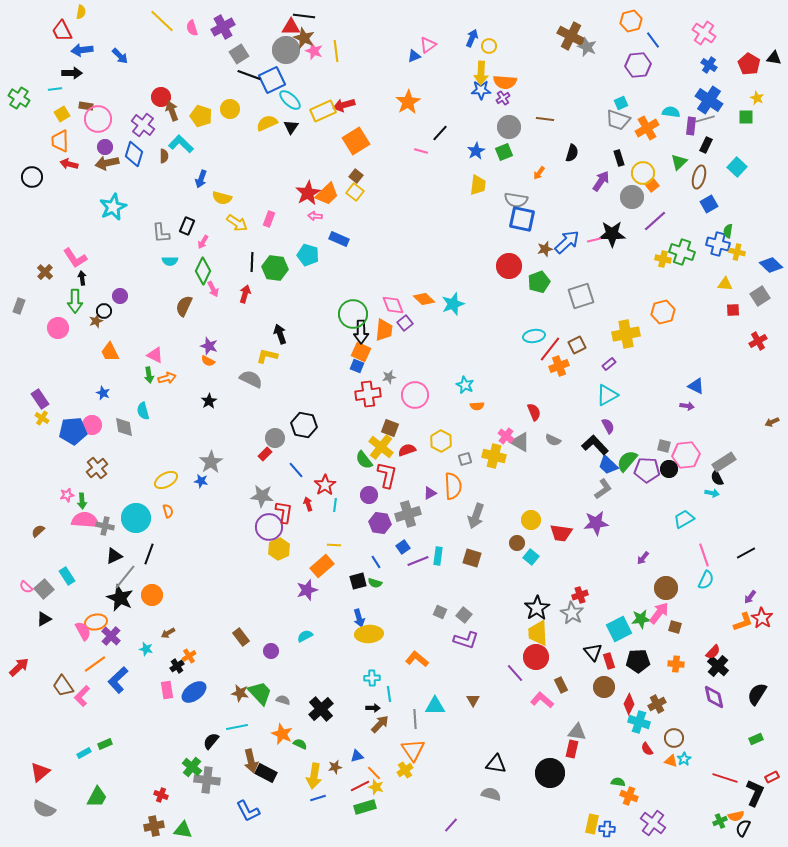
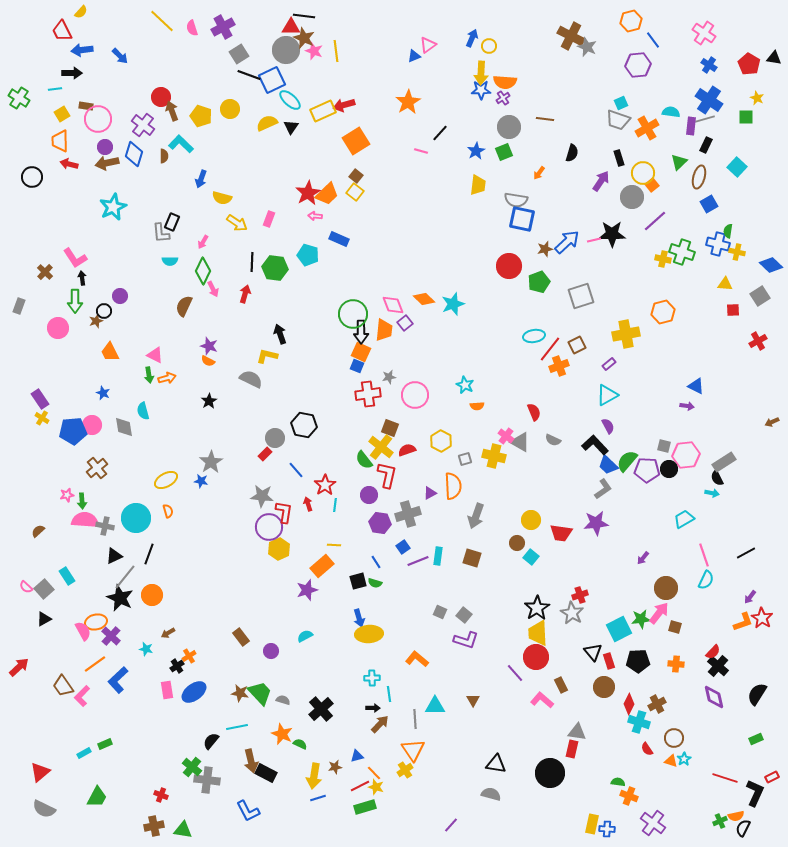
yellow semicircle at (81, 12): rotated 32 degrees clockwise
black rectangle at (187, 226): moved 15 px left, 4 px up
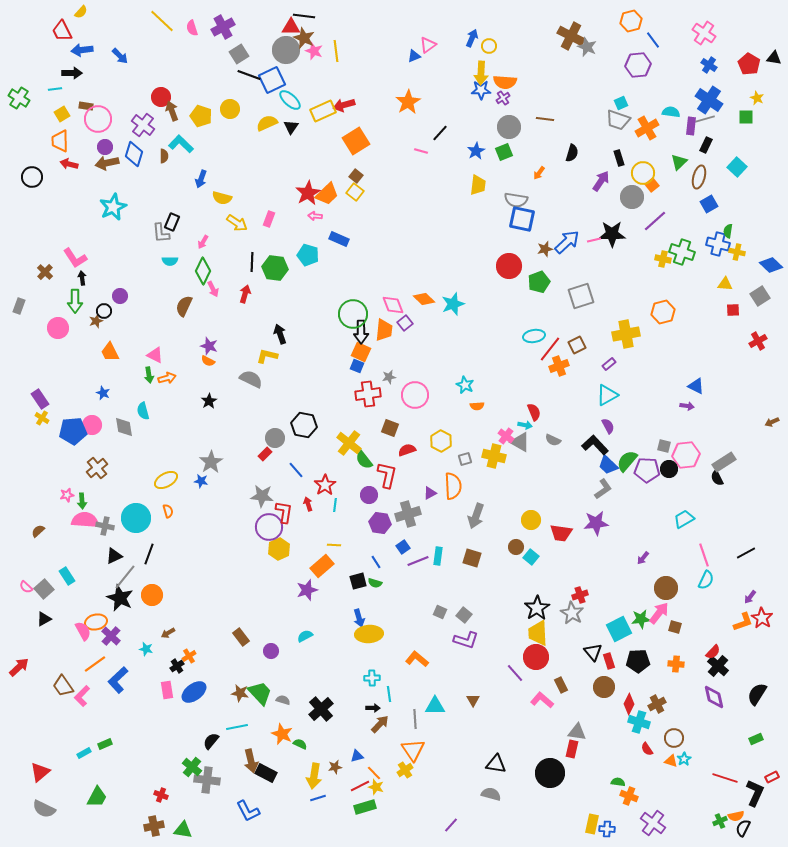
yellow cross at (381, 447): moved 32 px left, 4 px up
cyan arrow at (712, 493): moved 187 px left, 68 px up
brown circle at (517, 543): moved 1 px left, 4 px down
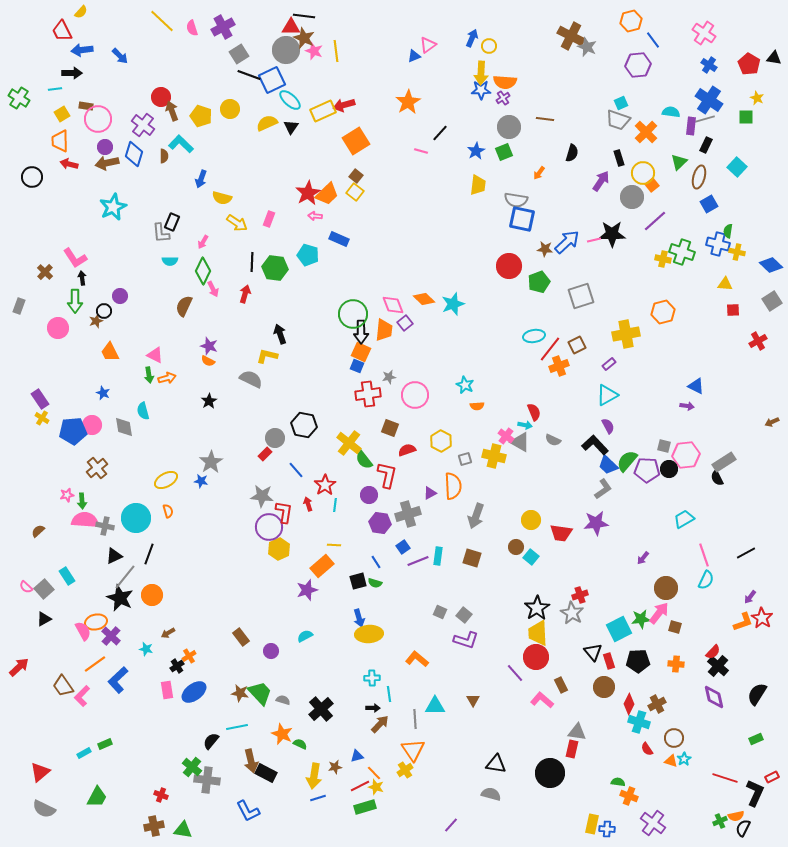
orange cross at (647, 128): moved 1 px left, 4 px down; rotated 15 degrees counterclockwise
brown star at (545, 249): rotated 21 degrees clockwise
gray square at (760, 296): moved 12 px right, 5 px down
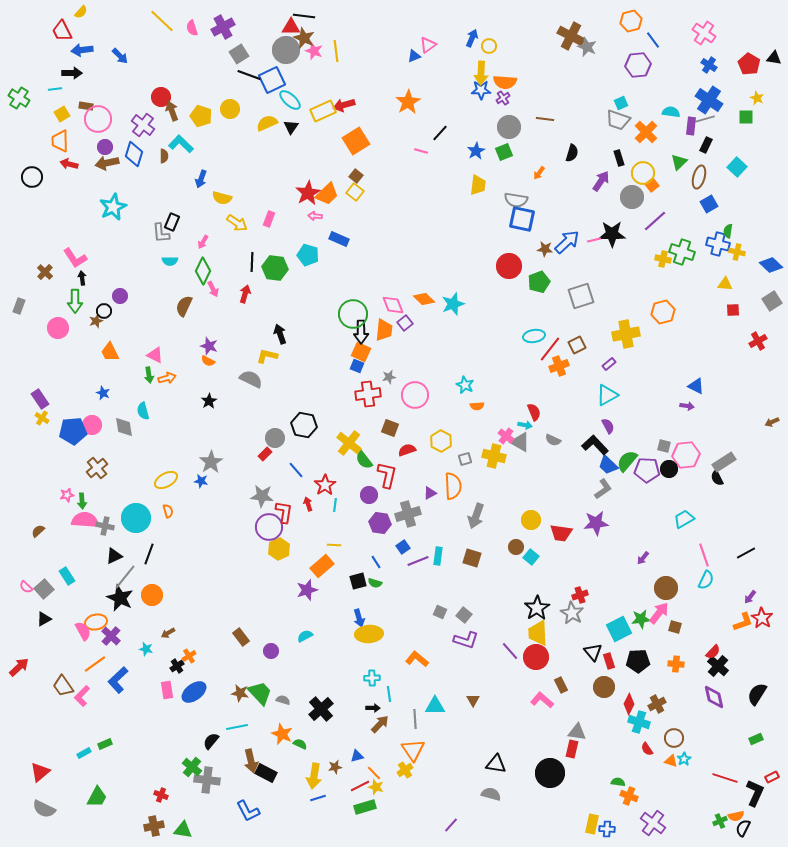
purple line at (515, 673): moved 5 px left, 22 px up
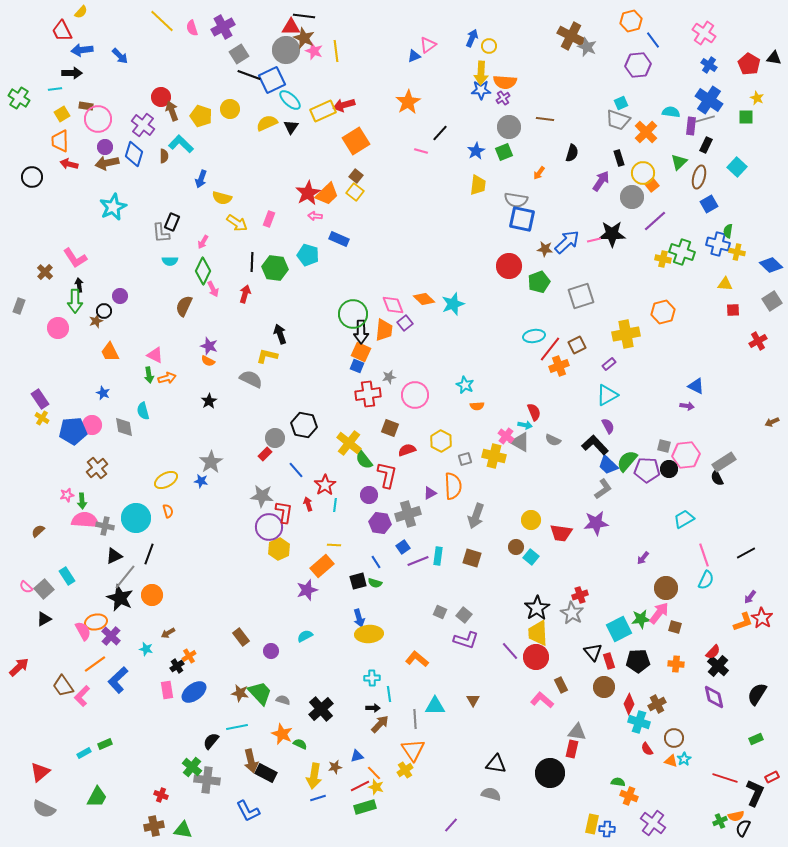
black arrow at (82, 278): moved 3 px left, 7 px down
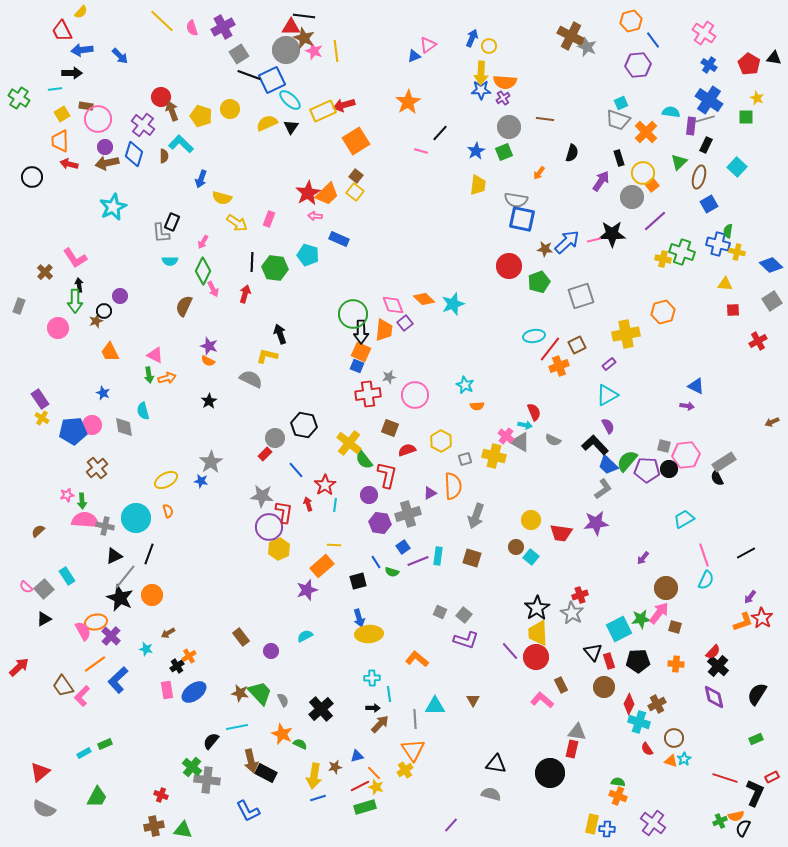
green semicircle at (375, 583): moved 17 px right, 11 px up
gray semicircle at (283, 700): rotated 48 degrees clockwise
orange cross at (629, 796): moved 11 px left
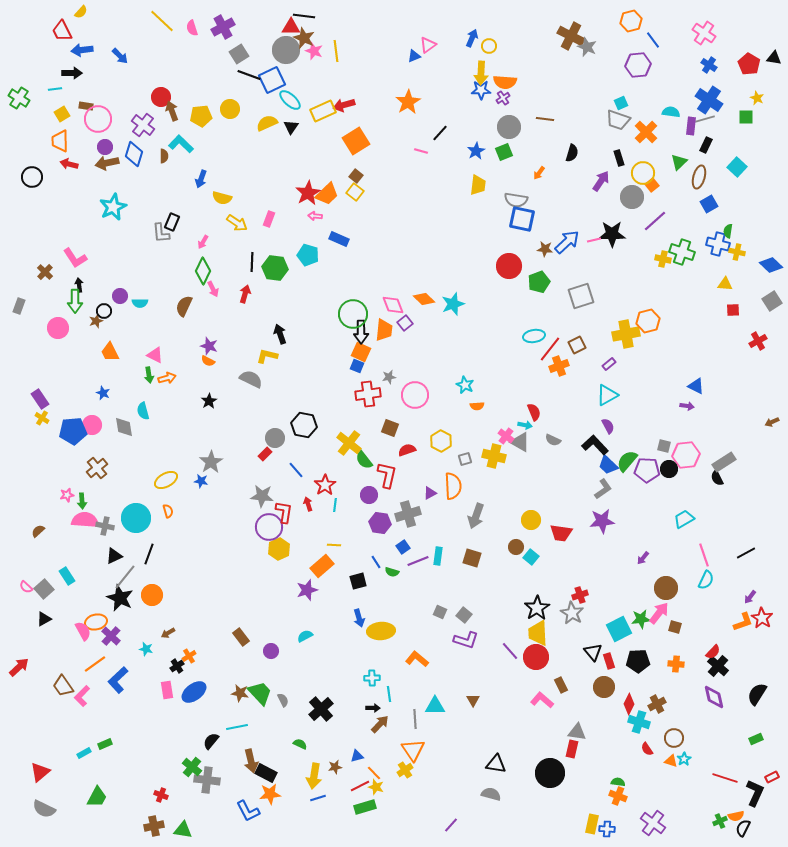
yellow pentagon at (201, 116): rotated 25 degrees counterclockwise
cyan semicircle at (170, 261): moved 30 px left, 42 px down
orange hexagon at (663, 312): moved 15 px left, 9 px down
purple star at (596, 523): moved 6 px right, 2 px up
yellow ellipse at (369, 634): moved 12 px right, 3 px up
orange star at (282, 734): moved 12 px left, 60 px down; rotated 30 degrees counterclockwise
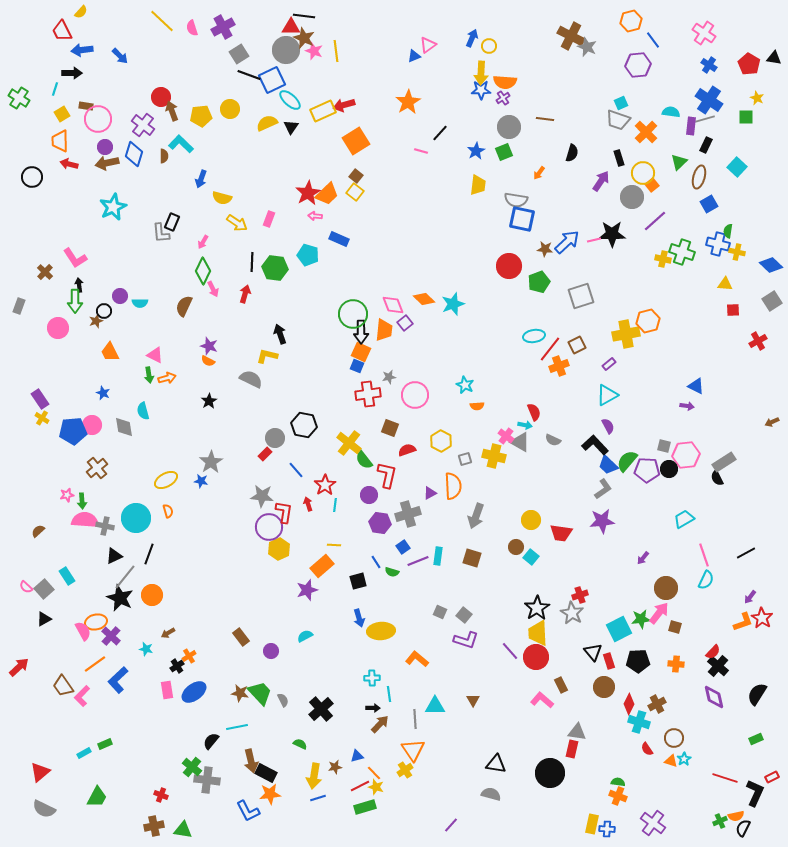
cyan line at (55, 89): rotated 64 degrees counterclockwise
